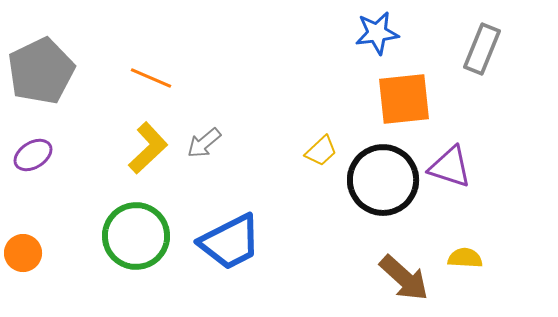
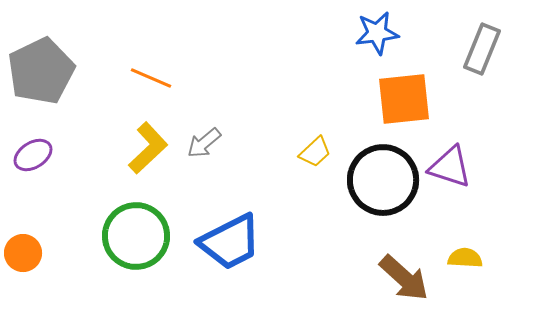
yellow trapezoid: moved 6 px left, 1 px down
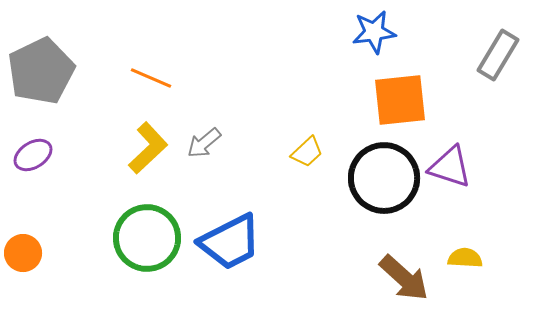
blue star: moved 3 px left, 1 px up
gray rectangle: moved 16 px right, 6 px down; rotated 9 degrees clockwise
orange square: moved 4 px left, 1 px down
yellow trapezoid: moved 8 px left
black circle: moved 1 px right, 2 px up
green circle: moved 11 px right, 2 px down
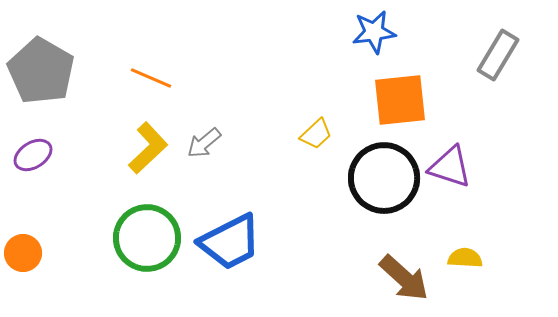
gray pentagon: rotated 16 degrees counterclockwise
yellow trapezoid: moved 9 px right, 18 px up
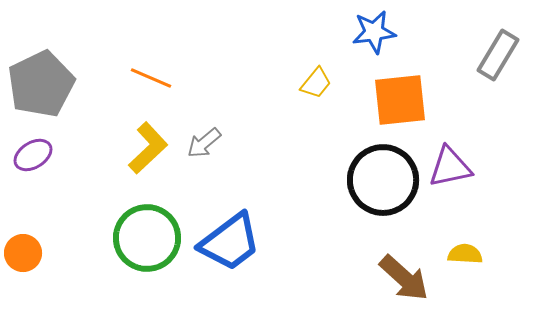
gray pentagon: moved 13 px down; rotated 16 degrees clockwise
yellow trapezoid: moved 51 px up; rotated 8 degrees counterclockwise
purple triangle: rotated 30 degrees counterclockwise
black circle: moved 1 px left, 2 px down
blue trapezoid: rotated 10 degrees counterclockwise
yellow semicircle: moved 4 px up
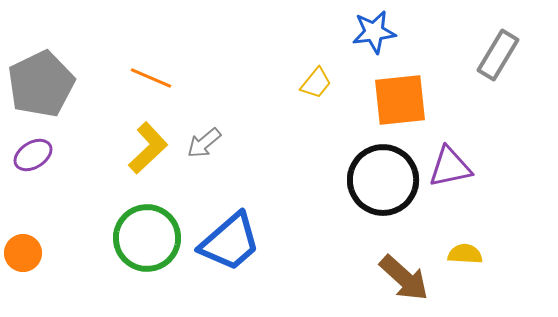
blue trapezoid: rotated 4 degrees counterclockwise
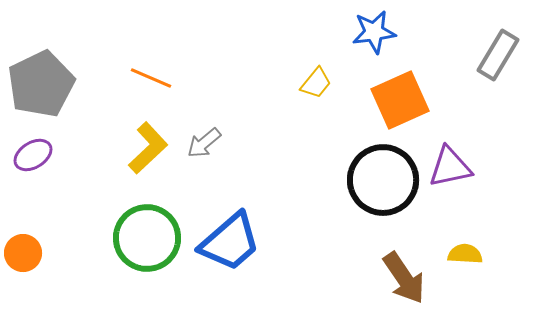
orange square: rotated 18 degrees counterclockwise
brown arrow: rotated 14 degrees clockwise
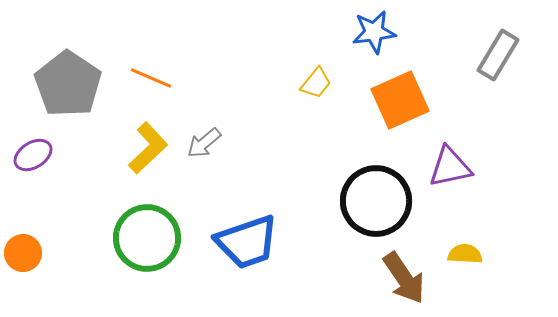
gray pentagon: moved 27 px right; rotated 12 degrees counterclockwise
black circle: moved 7 px left, 21 px down
blue trapezoid: moved 17 px right; rotated 22 degrees clockwise
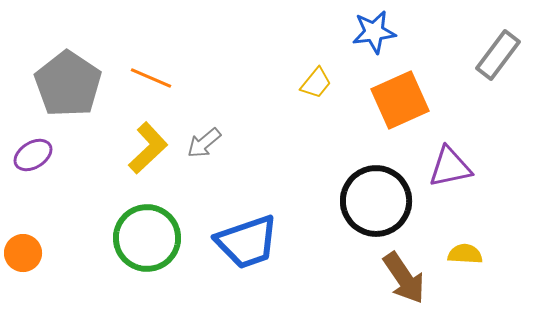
gray rectangle: rotated 6 degrees clockwise
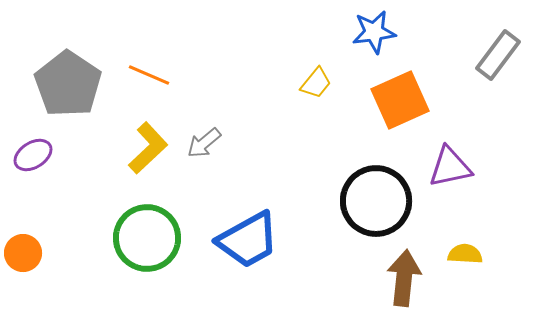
orange line: moved 2 px left, 3 px up
blue trapezoid: moved 1 px right, 2 px up; rotated 10 degrees counterclockwise
brown arrow: rotated 140 degrees counterclockwise
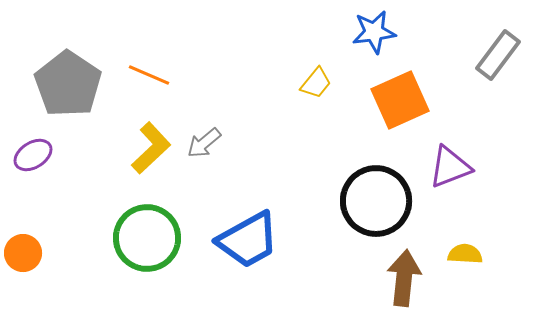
yellow L-shape: moved 3 px right
purple triangle: rotated 9 degrees counterclockwise
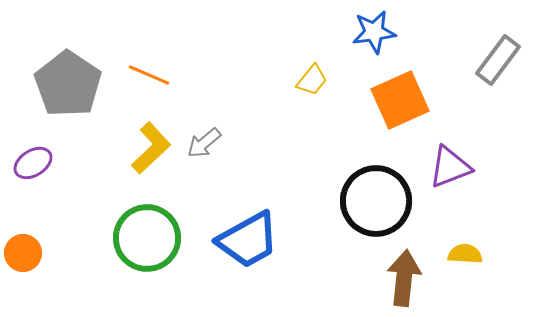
gray rectangle: moved 5 px down
yellow trapezoid: moved 4 px left, 3 px up
purple ellipse: moved 8 px down
